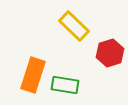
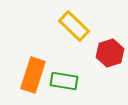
green rectangle: moved 1 px left, 4 px up
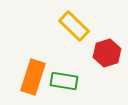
red hexagon: moved 3 px left
orange rectangle: moved 2 px down
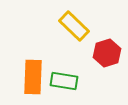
orange rectangle: rotated 16 degrees counterclockwise
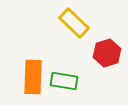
yellow rectangle: moved 3 px up
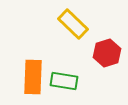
yellow rectangle: moved 1 px left, 1 px down
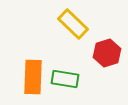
green rectangle: moved 1 px right, 2 px up
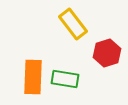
yellow rectangle: rotated 8 degrees clockwise
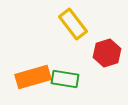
orange rectangle: rotated 72 degrees clockwise
